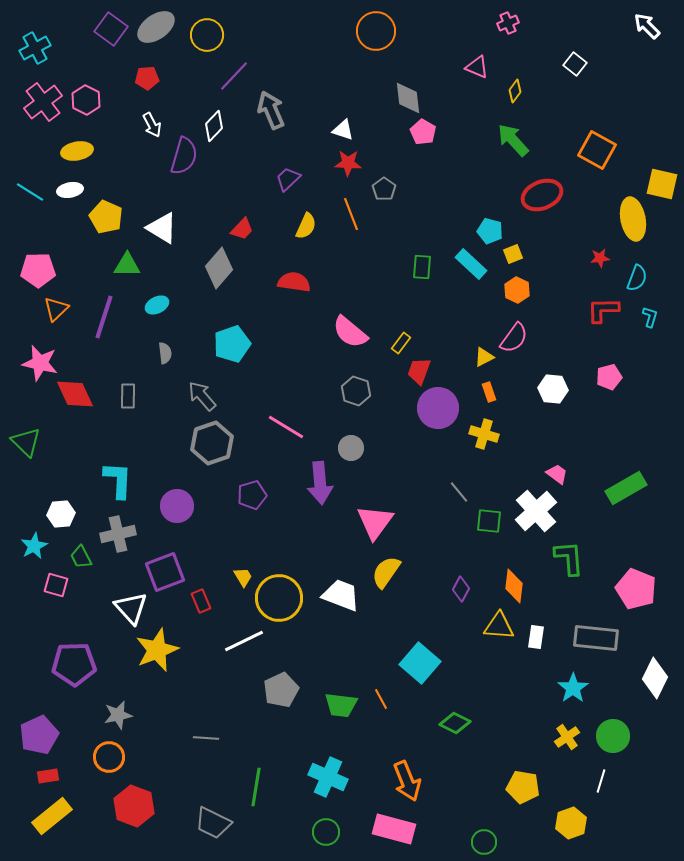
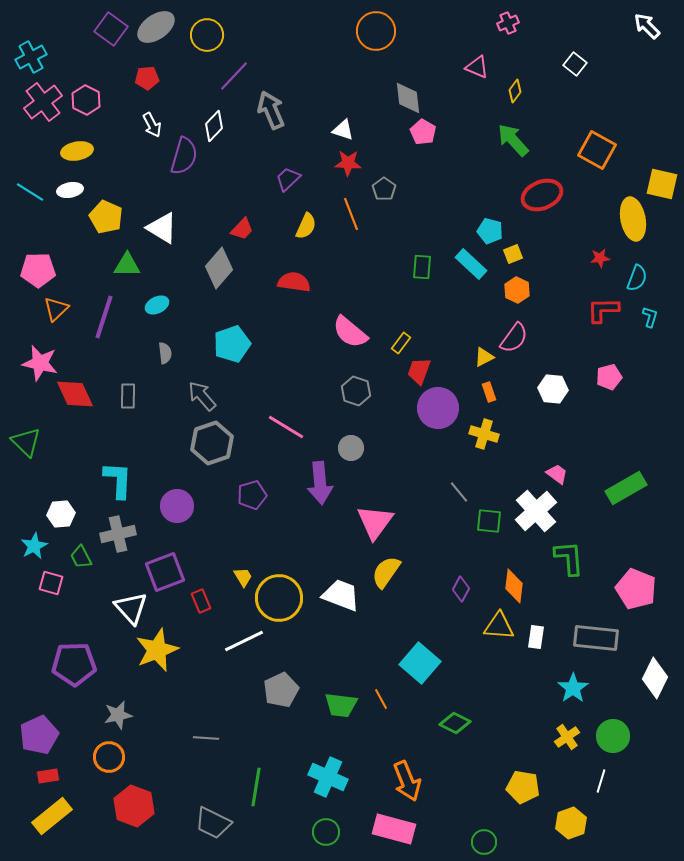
cyan cross at (35, 48): moved 4 px left, 9 px down
pink square at (56, 585): moved 5 px left, 2 px up
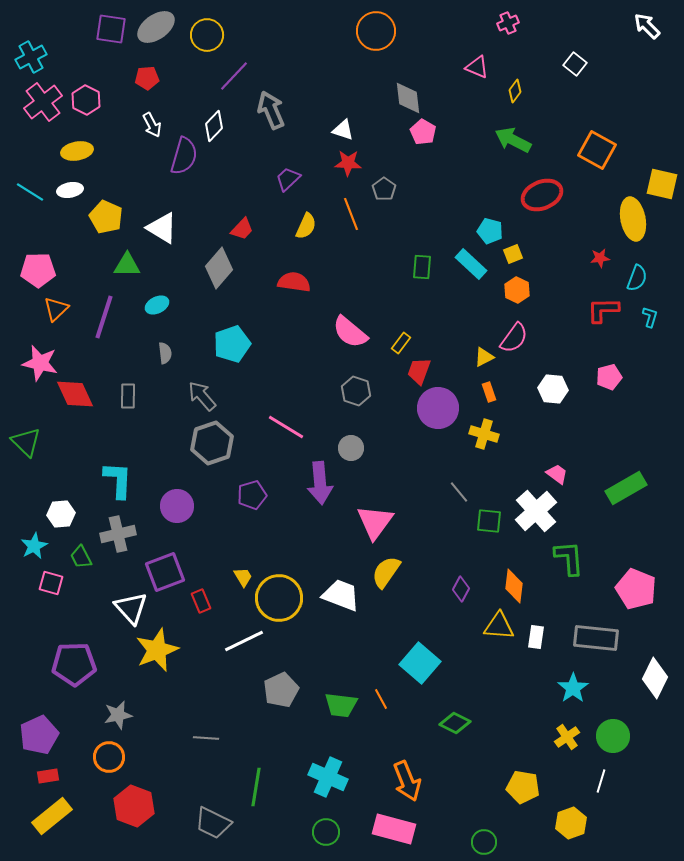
purple square at (111, 29): rotated 28 degrees counterclockwise
green arrow at (513, 140): rotated 21 degrees counterclockwise
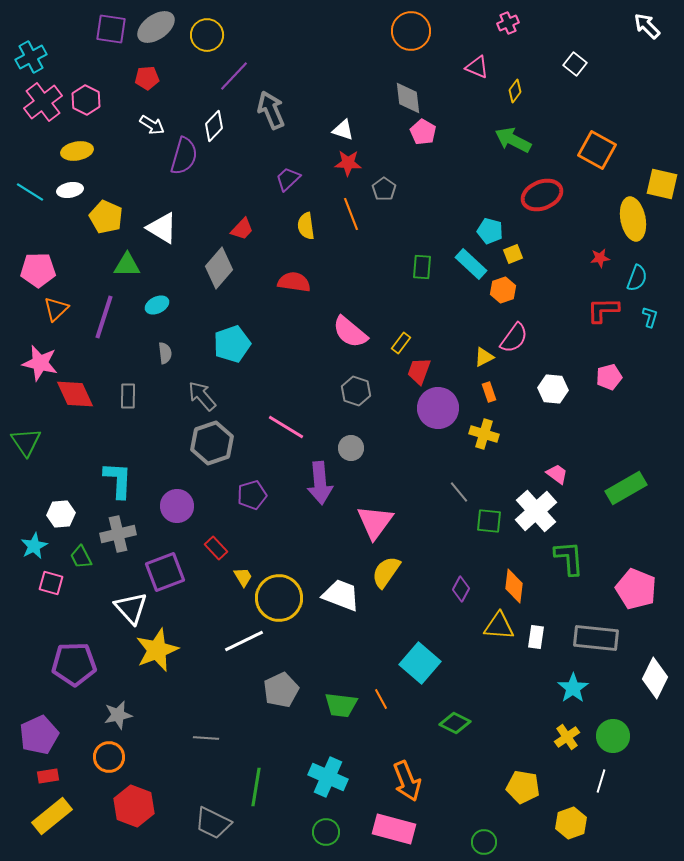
orange circle at (376, 31): moved 35 px right
white arrow at (152, 125): rotated 30 degrees counterclockwise
yellow semicircle at (306, 226): rotated 148 degrees clockwise
orange hexagon at (517, 290): moved 14 px left; rotated 15 degrees clockwise
green triangle at (26, 442): rotated 12 degrees clockwise
red rectangle at (201, 601): moved 15 px right, 53 px up; rotated 20 degrees counterclockwise
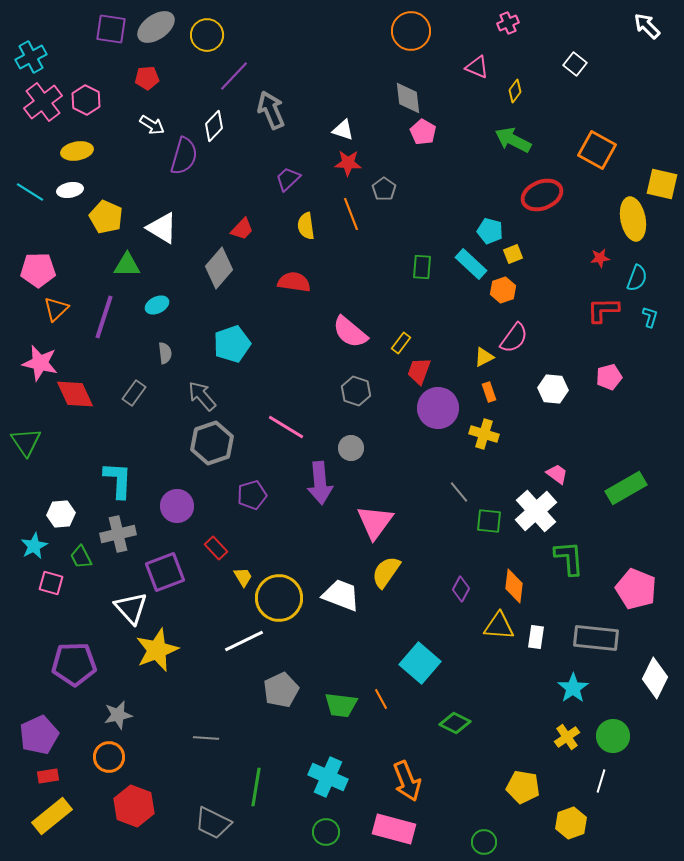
gray rectangle at (128, 396): moved 6 px right, 3 px up; rotated 35 degrees clockwise
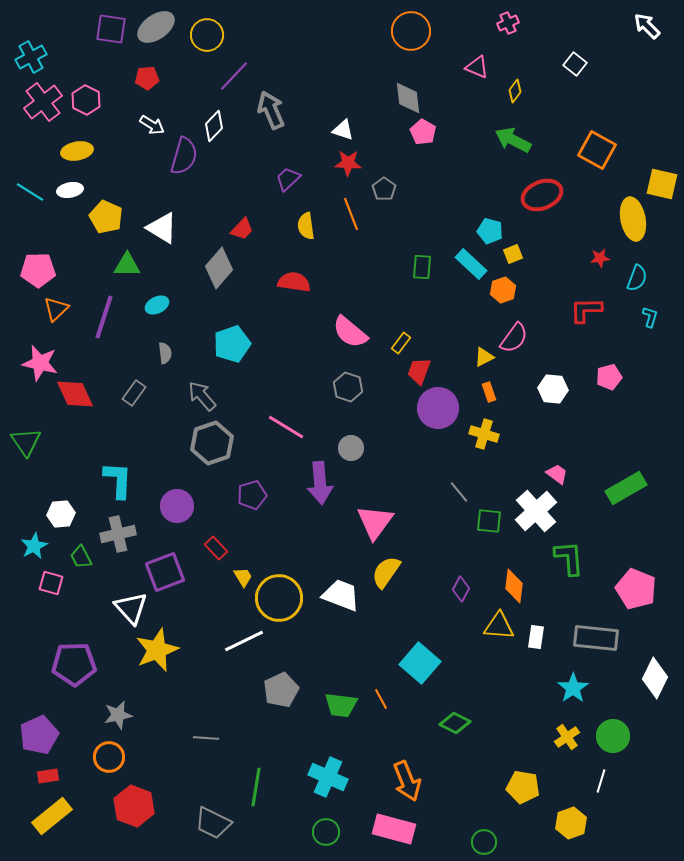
red L-shape at (603, 310): moved 17 px left
gray hexagon at (356, 391): moved 8 px left, 4 px up
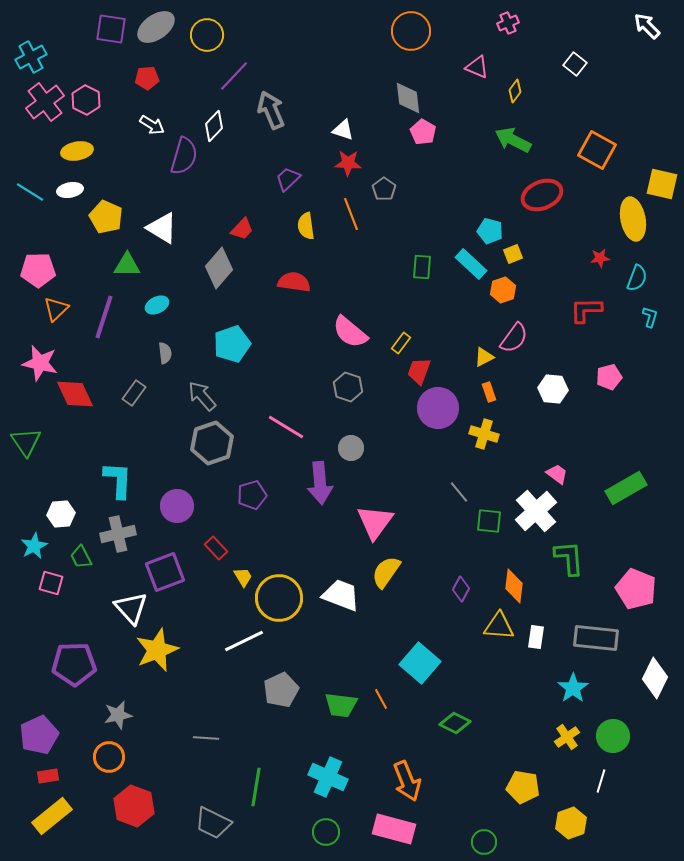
pink cross at (43, 102): moved 2 px right
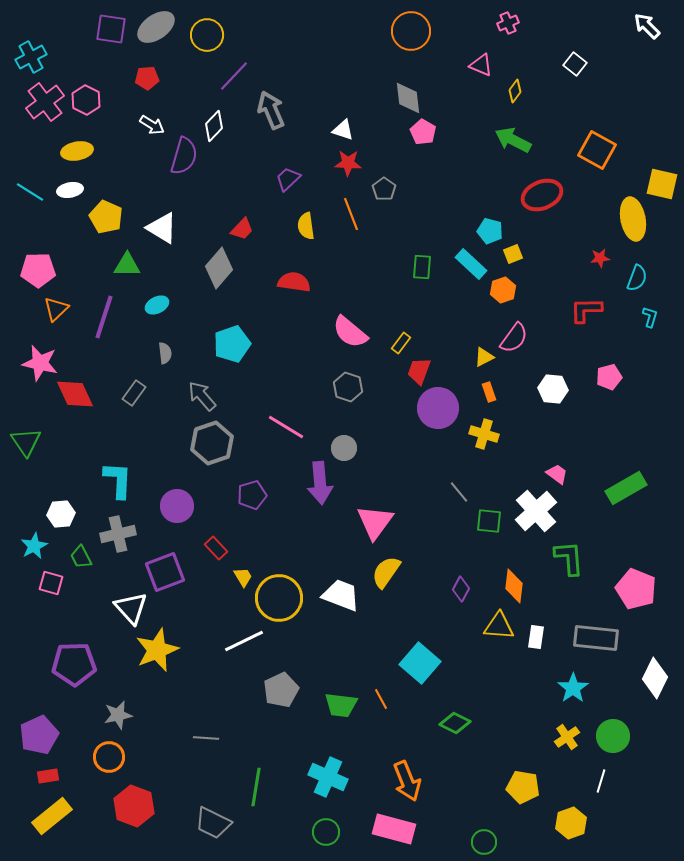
pink triangle at (477, 67): moved 4 px right, 2 px up
gray circle at (351, 448): moved 7 px left
